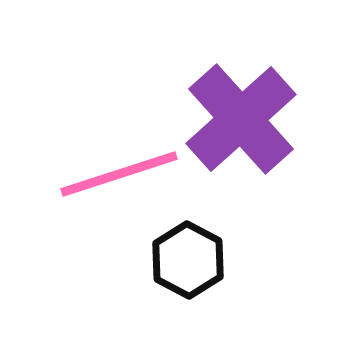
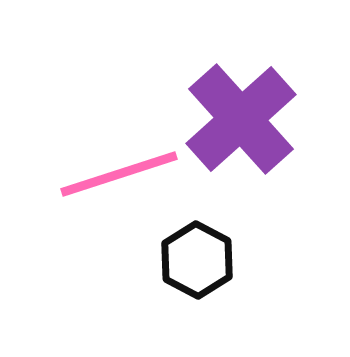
black hexagon: moved 9 px right
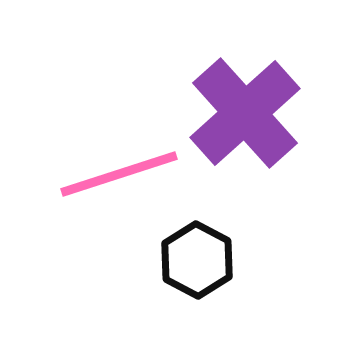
purple cross: moved 4 px right, 6 px up
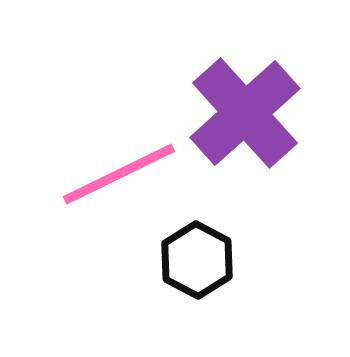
pink line: rotated 8 degrees counterclockwise
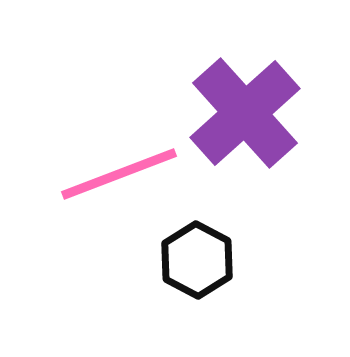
pink line: rotated 5 degrees clockwise
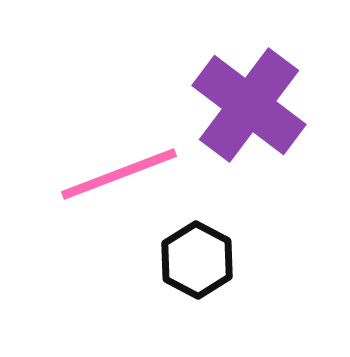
purple cross: moved 4 px right, 8 px up; rotated 11 degrees counterclockwise
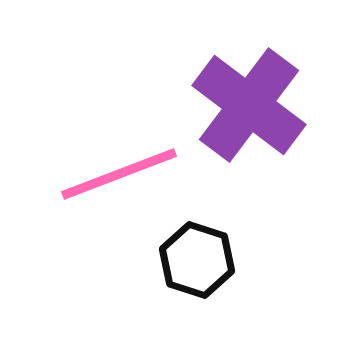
black hexagon: rotated 10 degrees counterclockwise
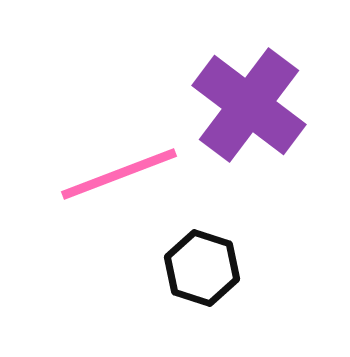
black hexagon: moved 5 px right, 8 px down
